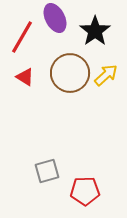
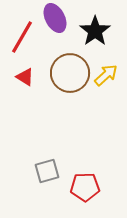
red pentagon: moved 4 px up
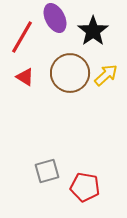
black star: moved 2 px left
red pentagon: rotated 12 degrees clockwise
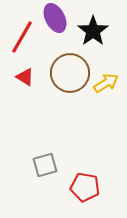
yellow arrow: moved 8 px down; rotated 10 degrees clockwise
gray square: moved 2 px left, 6 px up
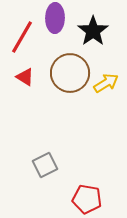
purple ellipse: rotated 28 degrees clockwise
gray square: rotated 10 degrees counterclockwise
red pentagon: moved 2 px right, 12 px down
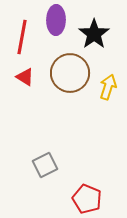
purple ellipse: moved 1 px right, 2 px down
black star: moved 1 px right, 3 px down
red line: rotated 20 degrees counterclockwise
yellow arrow: moved 2 px right, 4 px down; rotated 40 degrees counterclockwise
red pentagon: rotated 12 degrees clockwise
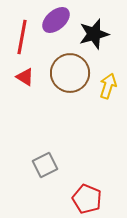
purple ellipse: rotated 48 degrees clockwise
black star: rotated 20 degrees clockwise
yellow arrow: moved 1 px up
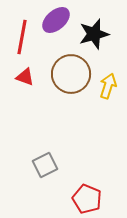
brown circle: moved 1 px right, 1 px down
red triangle: rotated 12 degrees counterclockwise
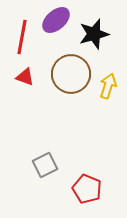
red pentagon: moved 10 px up
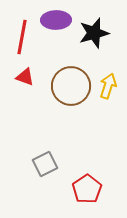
purple ellipse: rotated 40 degrees clockwise
black star: moved 1 px up
brown circle: moved 12 px down
gray square: moved 1 px up
red pentagon: rotated 16 degrees clockwise
